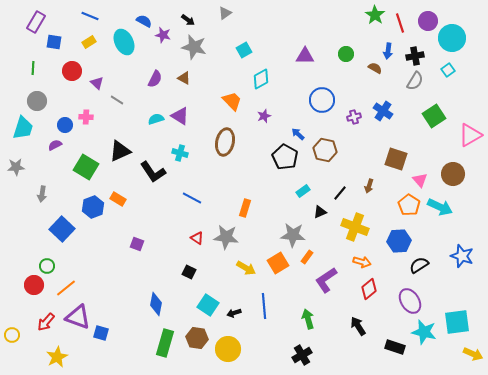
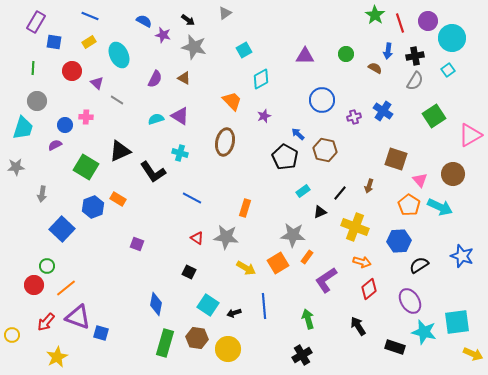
cyan ellipse at (124, 42): moved 5 px left, 13 px down
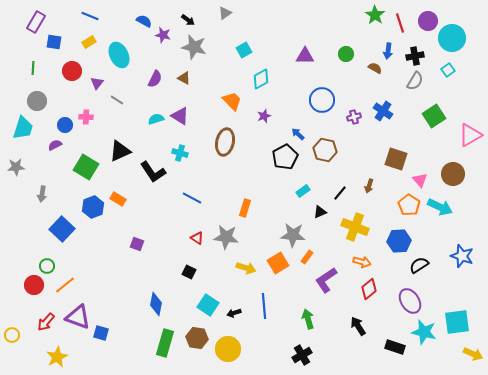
purple triangle at (97, 83): rotated 24 degrees clockwise
black pentagon at (285, 157): rotated 15 degrees clockwise
yellow arrow at (246, 268): rotated 12 degrees counterclockwise
orange line at (66, 288): moved 1 px left, 3 px up
